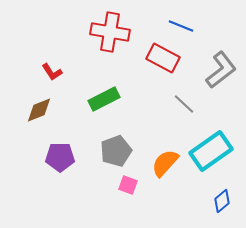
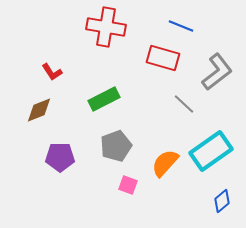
red cross: moved 4 px left, 5 px up
red rectangle: rotated 12 degrees counterclockwise
gray L-shape: moved 4 px left, 2 px down
gray pentagon: moved 5 px up
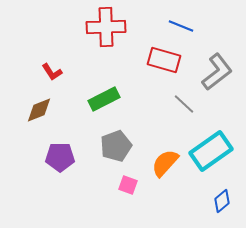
red cross: rotated 12 degrees counterclockwise
red rectangle: moved 1 px right, 2 px down
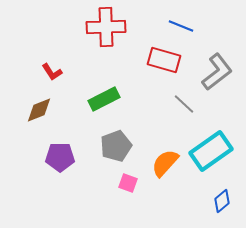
pink square: moved 2 px up
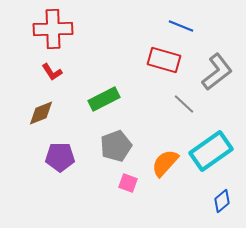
red cross: moved 53 px left, 2 px down
brown diamond: moved 2 px right, 3 px down
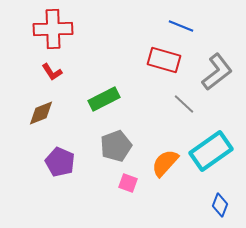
purple pentagon: moved 5 px down; rotated 24 degrees clockwise
blue diamond: moved 2 px left, 4 px down; rotated 30 degrees counterclockwise
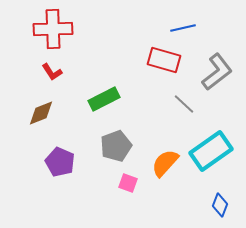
blue line: moved 2 px right, 2 px down; rotated 35 degrees counterclockwise
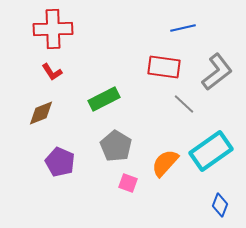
red rectangle: moved 7 px down; rotated 8 degrees counterclockwise
gray pentagon: rotated 20 degrees counterclockwise
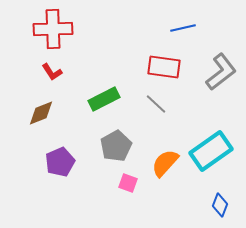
gray L-shape: moved 4 px right
gray line: moved 28 px left
gray pentagon: rotated 12 degrees clockwise
purple pentagon: rotated 24 degrees clockwise
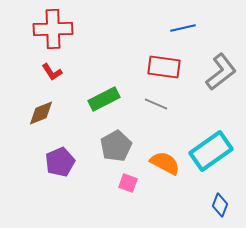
gray line: rotated 20 degrees counterclockwise
orange semicircle: rotated 76 degrees clockwise
